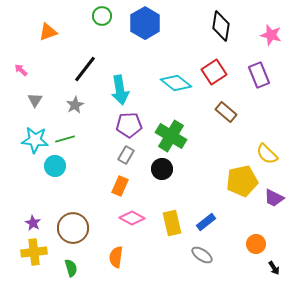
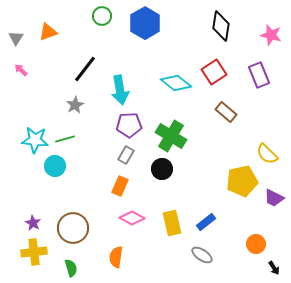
gray triangle: moved 19 px left, 62 px up
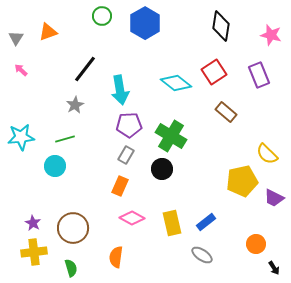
cyan star: moved 14 px left, 3 px up; rotated 12 degrees counterclockwise
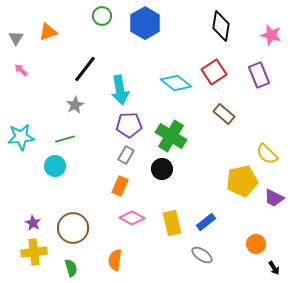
brown rectangle: moved 2 px left, 2 px down
orange semicircle: moved 1 px left, 3 px down
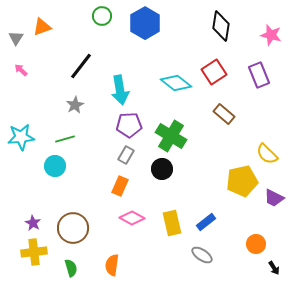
orange triangle: moved 6 px left, 5 px up
black line: moved 4 px left, 3 px up
orange semicircle: moved 3 px left, 5 px down
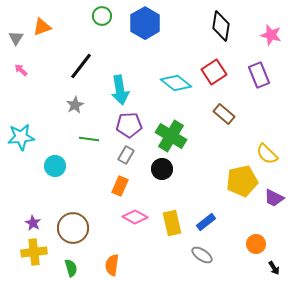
green line: moved 24 px right; rotated 24 degrees clockwise
pink diamond: moved 3 px right, 1 px up
